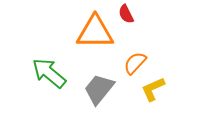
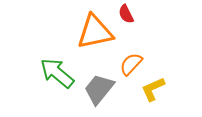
orange triangle: rotated 12 degrees counterclockwise
orange semicircle: moved 4 px left, 1 px down
green arrow: moved 8 px right
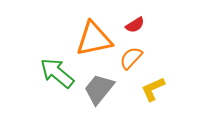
red semicircle: moved 9 px right, 11 px down; rotated 96 degrees counterclockwise
orange triangle: moved 1 px left, 7 px down
orange semicircle: moved 6 px up
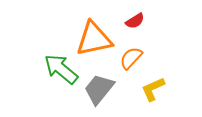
red semicircle: moved 4 px up
green arrow: moved 4 px right, 4 px up
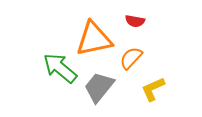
red semicircle: rotated 42 degrees clockwise
green arrow: moved 1 px left, 1 px up
gray trapezoid: moved 2 px up
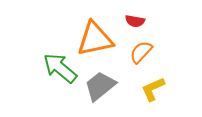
orange triangle: moved 1 px right
orange semicircle: moved 10 px right, 6 px up
gray trapezoid: moved 1 px right, 1 px up; rotated 12 degrees clockwise
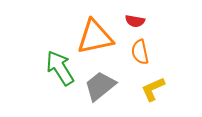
orange triangle: moved 2 px up
orange semicircle: moved 1 px left; rotated 55 degrees counterclockwise
green arrow: rotated 18 degrees clockwise
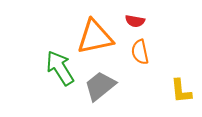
yellow L-shape: moved 28 px right, 2 px down; rotated 72 degrees counterclockwise
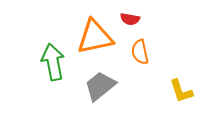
red semicircle: moved 5 px left, 2 px up
green arrow: moved 7 px left, 6 px up; rotated 21 degrees clockwise
yellow L-shape: rotated 12 degrees counterclockwise
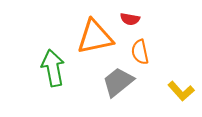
green arrow: moved 6 px down
gray trapezoid: moved 18 px right, 4 px up
yellow L-shape: rotated 24 degrees counterclockwise
